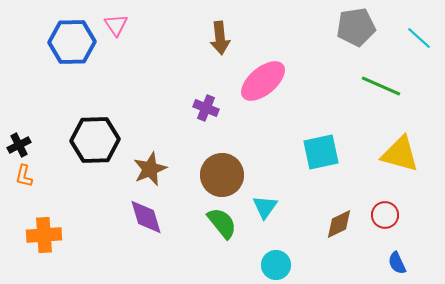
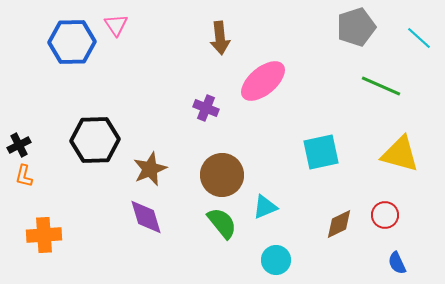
gray pentagon: rotated 9 degrees counterclockwise
cyan triangle: rotated 32 degrees clockwise
cyan circle: moved 5 px up
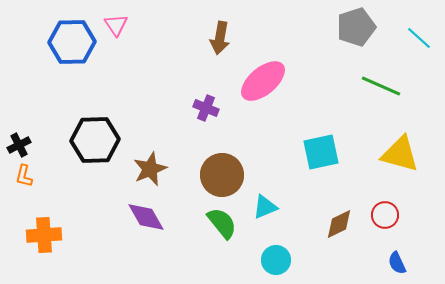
brown arrow: rotated 16 degrees clockwise
purple diamond: rotated 12 degrees counterclockwise
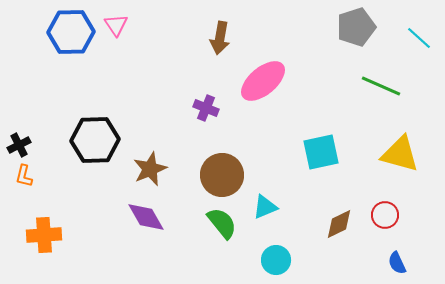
blue hexagon: moved 1 px left, 10 px up
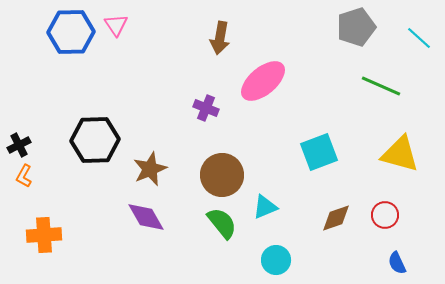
cyan square: moved 2 px left; rotated 9 degrees counterclockwise
orange L-shape: rotated 15 degrees clockwise
brown diamond: moved 3 px left, 6 px up; rotated 8 degrees clockwise
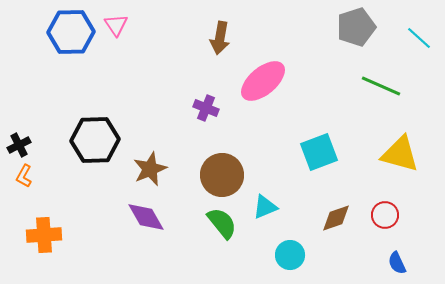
cyan circle: moved 14 px right, 5 px up
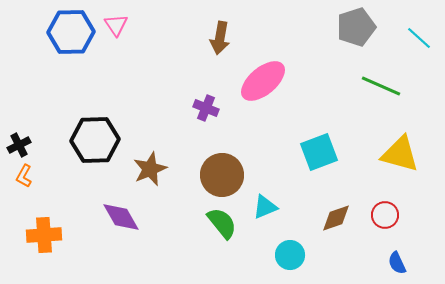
purple diamond: moved 25 px left
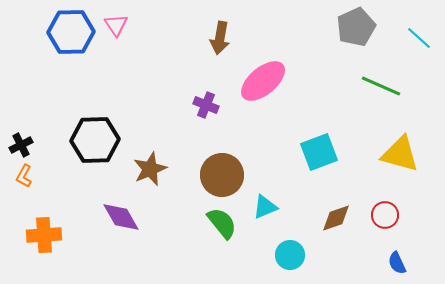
gray pentagon: rotated 6 degrees counterclockwise
purple cross: moved 3 px up
black cross: moved 2 px right
